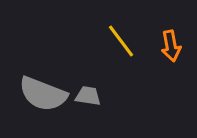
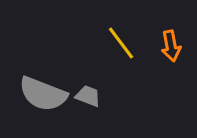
yellow line: moved 2 px down
gray trapezoid: rotated 12 degrees clockwise
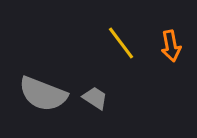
gray trapezoid: moved 7 px right, 2 px down; rotated 12 degrees clockwise
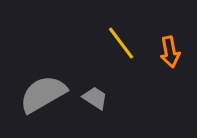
orange arrow: moved 1 px left, 6 px down
gray semicircle: rotated 129 degrees clockwise
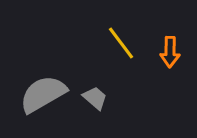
orange arrow: rotated 12 degrees clockwise
gray trapezoid: rotated 8 degrees clockwise
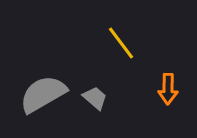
orange arrow: moved 2 px left, 37 px down
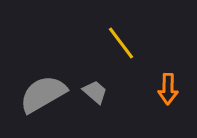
gray trapezoid: moved 6 px up
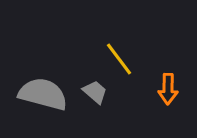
yellow line: moved 2 px left, 16 px down
gray semicircle: rotated 45 degrees clockwise
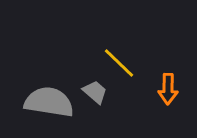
yellow line: moved 4 px down; rotated 9 degrees counterclockwise
gray semicircle: moved 6 px right, 8 px down; rotated 6 degrees counterclockwise
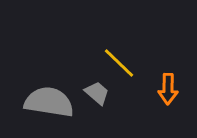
gray trapezoid: moved 2 px right, 1 px down
